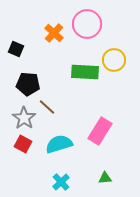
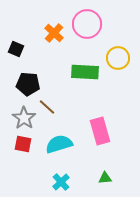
yellow circle: moved 4 px right, 2 px up
pink rectangle: rotated 48 degrees counterclockwise
red square: rotated 18 degrees counterclockwise
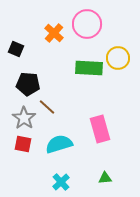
green rectangle: moved 4 px right, 4 px up
pink rectangle: moved 2 px up
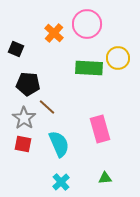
cyan semicircle: rotated 84 degrees clockwise
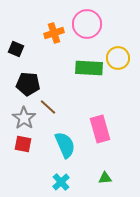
orange cross: rotated 30 degrees clockwise
brown line: moved 1 px right
cyan semicircle: moved 6 px right, 1 px down
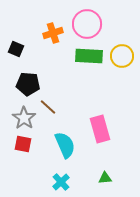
orange cross: moved 1 px left
yellow circle: moved 4 px right, 2 px up
green rectangle: moved 12 px up
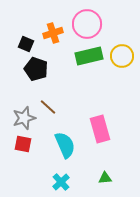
black square: moved 10 px right, 5 px up
green rectangle: rotated 16 degrees counterclockwise
black pentagon: moved 8 px right, 15 px up; rotated 15 degrees clockwise
gray star: rotated 20 degrees clockwise
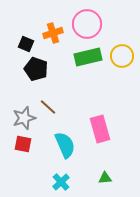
green rectangle: moved 1 px left, 1 px down
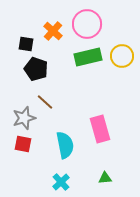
orange cross: moved 2 px up; rotated 30 degrees counterclockwise
black square: rotated 14 degrees counterclockwise
brown line: moved 3 px left, 5 px up
cyan semicircle: rotated 12 degrees clockwise
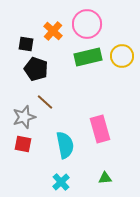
gray star: moved 1 px up
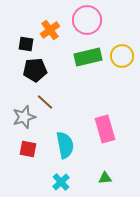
pink circle: moved 4 px up
orange cross: moved 3 px left, 1 px up; rotated 12 degrees clockwise
black pentagon: moved 1 px left, 1 px down; rotated 25 degrees counterclockwise
pink rectangle: moved 5 px right
red square: moved 5 px right, 5 px down
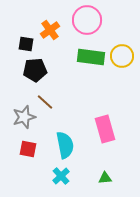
green rectangle: moved 3 px right; rotated 20 degrees clockwise
cyan cross: moved 6 px up
